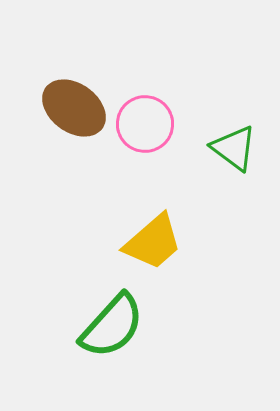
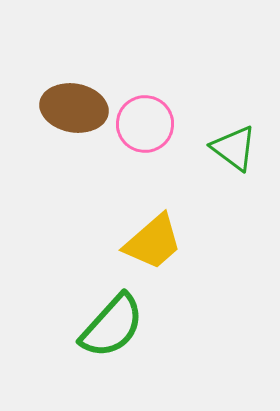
brown ellipse: rotated 26 degrees counterclockwise
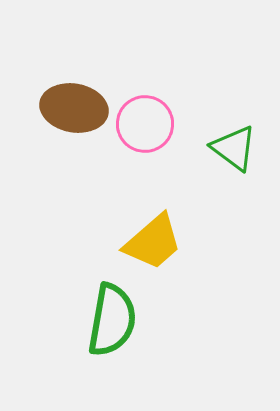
green semicircle: moved 6 px up; rotated 32 degrees counterclockwise
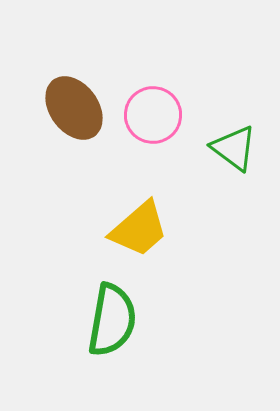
brown ellipse: rotated 44 degrees clockwise
pink circle: moved 8 px right, 9 px up
yellow trapezoid: moved 14 px left, 13 px up
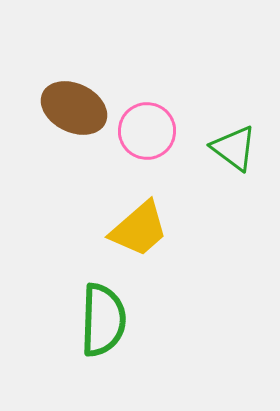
brown ellipse: rotated 28 degrees counterclockwise
pink circle: moved 6 px left, 16 px down
green semicircle: moved 9 px left; rotated 8 degrees counterclockwise
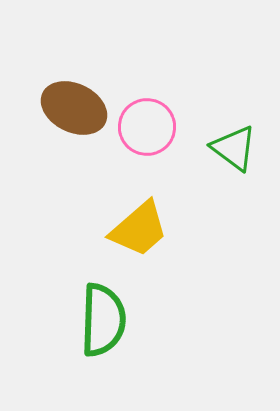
pink circle: moved 4 px up
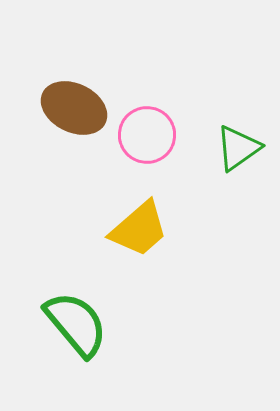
pink circle: moved 8 px down
green triangle: moved 4 px right; rotated 48 degrees clockwise
green semicircle: moved 27 px left, 4 px down; rotated 42 degrees counterclockwise
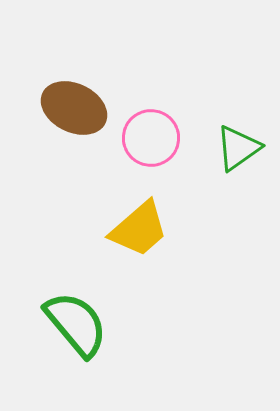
pink circle: moved 4 px right, 3 px down
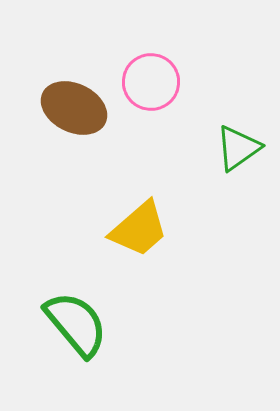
pink circle: moved 56 px up
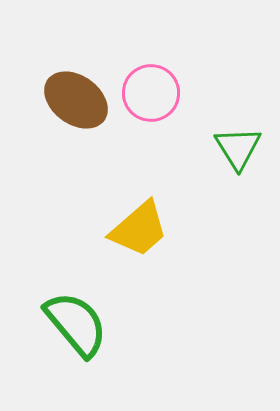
pink circle: moved 11 px down
brown ellipse: moved 2 px right, 8 px up; rotated 10 degrees clockwise
green triangle: rotated 27 degrees counterclockwise
